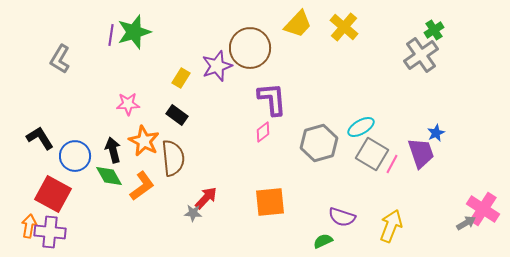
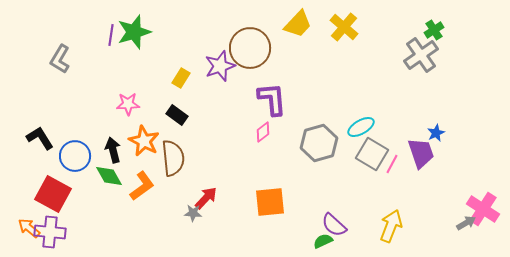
purple star: moved 3 px right
purple semicircle: moved 8 px left, 8 px down; rotated 24 degrees clockwise
orange arrow: moved 2 px down; rotated 60 degrees counterclockwise
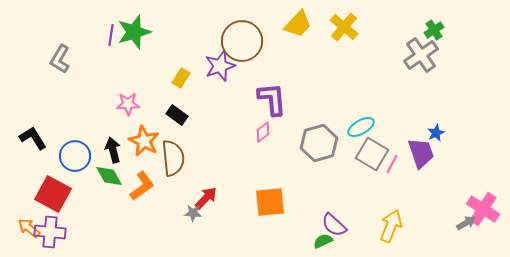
brown circle: moved 8 px left, 7 px up
black L-shape: moved 7 px left
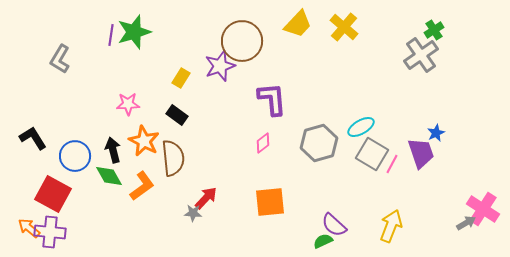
pink diamond: moved 11 px down
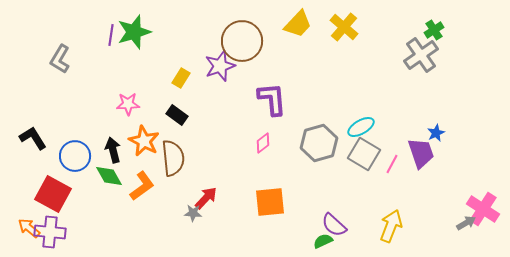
gray square: moved 8 px left
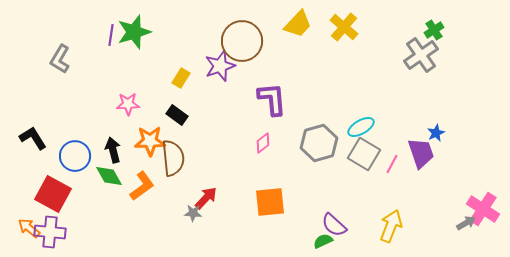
orange star: moved 6 px right; rotated 28 degrees counterclockwise
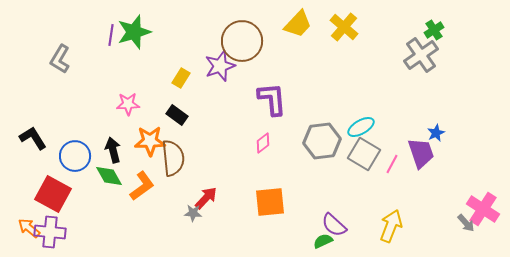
gray hexagon: moved 3 px right, 2 px up; rotated 9 degrees clockwise
gray arrow: rotated 78 degrees clockwise
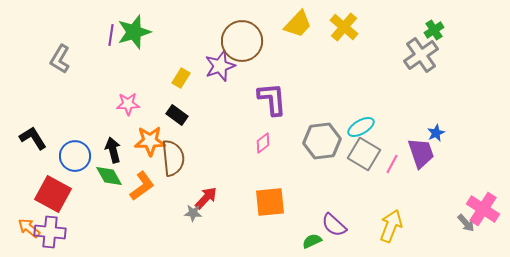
green semicircle: moved 11 px left
